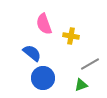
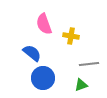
gray line: moved 1 px left; rotated 24 degrees clockwise
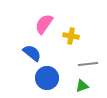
pink semicircle: rotated 55 degrees clockwise
gray line: moved 1 px left
blue circle: moved 4 px right
green triangle: moved 1 px right, 1 px down
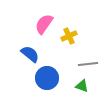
yellow cross: moved 2 px left; rotated 35 degrees counterclockwise
blue semicircle: moved 2 px left, 1 px down
green triangle: rotated 40 degrees clockwise
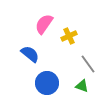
gray line: rotated 60 degrees clockwise
blue circle: moved 5 px down
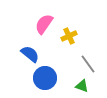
blue circle: moved 2 px left, 5 px up
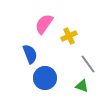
blue semicircle: rotated 30 degrees clockwise
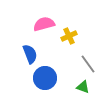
pink semicircle: rotated 40 degrees clockwise
green triangle: moved 1 px right, 1 px down
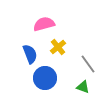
yellow cross: moved 11 px left, 11 px down; rotated 14 degrees counterclockwise
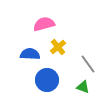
blue semicircle: rotated 66 degrees counterclockwise
blue circle: moved 2 px right, 2 px down
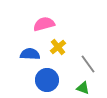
green triangle: moved 1 px down
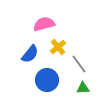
blue semicircle: rotated 126 degrees clockwise
gray line: moved 9 px left
green triangle: rotated 24 degrees counterclockwise
